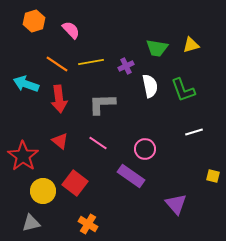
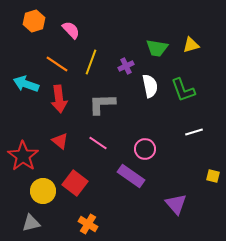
yellow line: rotated 60 degrees counterclockwise
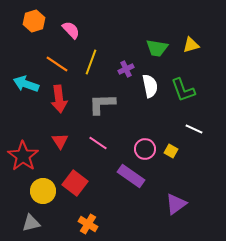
purple cross: moved 3 px down
white line: moved 3 px up; rotated 42 degrees clockwise
red triangle: rotated 18 degrees clockwise
yellow square: moved 42 px left, 25 px up; rotated 16 degrees clockwise
purple triangle: rotated 35 degrees clockwise
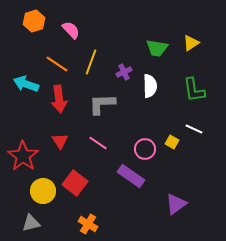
yellow triangle: moved 2 px up; rotated 18 degrees counterclockwise
purple cross: moved 2 px left, 3 px down
white semicircle: rotated 10 degrees clockwise
green L-shape: moved 11 px right; rotated 12 degrees clockwise
yellow square: moved 1 px right, 9 px up
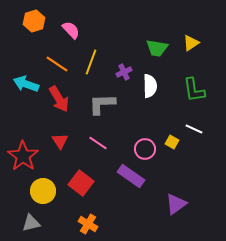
red arrow: rotated 24 degrees counterclockwise
red square: moved 6 px right
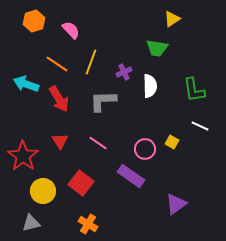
yellow triangle: moved 19 px left, 24 px up
gray L-shape: moved 1 px right, 3 px up
white line: moved 6 px right, 3 px up
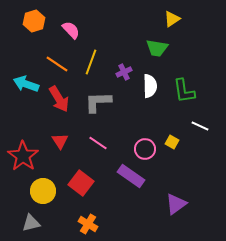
green L-shape: moved 10 px left, 1 px down
gray L-shape: moved 5 px left, 1 px down
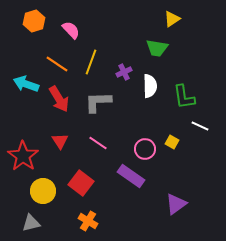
green L-shape: moved 6 px down
orange cross: moved 3 px up
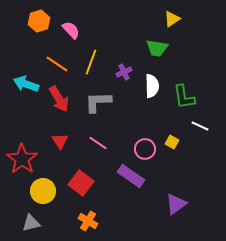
orange hexagon: moved 5 px right
white semicircle: moved 2 px right
red star: moved 1 px left, 3 px down
